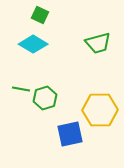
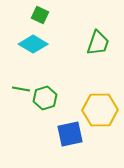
green trapezoid: rotated 56 degrees counterclockwise
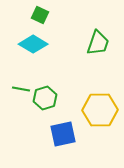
blue square: moved 7 px left
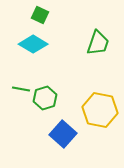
yellow hexagon: rotated 12 degrees clockwise
blue square: rotated 36 degrees counterclockwise
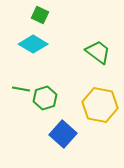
green trapezoid: moved 9 px down; rotated 72 degrees counterclockwise
yellow hexagon: moved 5 px up
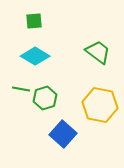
green square: moved 6 px left, 6 px down; rotated 30 degrees counterclockwise
cyan diamond: moved 2 px right, 12 px down
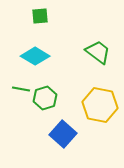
green square: moved 6 px right, 5 px up
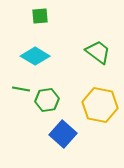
green hexagon: moved 2 px right, 2 px down; rotated 10 degrees clockwise
